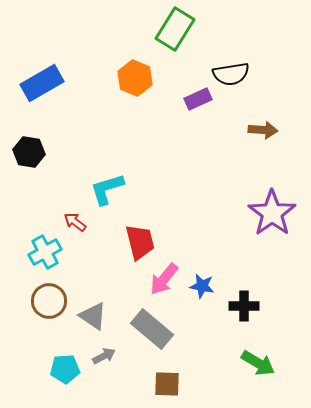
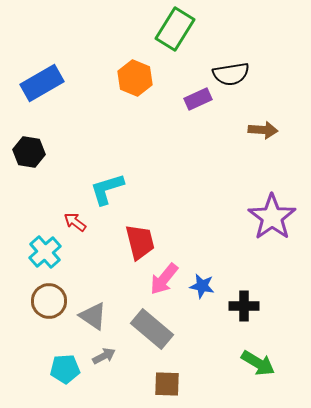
purple star: moved 4 px down
cyan cross: rotated 12 degrees counterclockwise
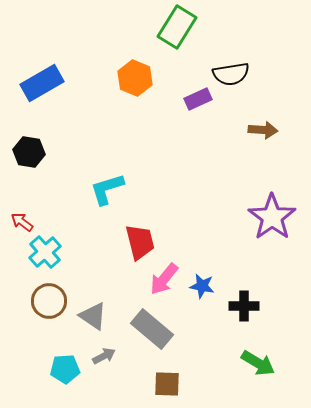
green rectangle: moved 2 px right, 2 px up
red arrow: moved 53 px left
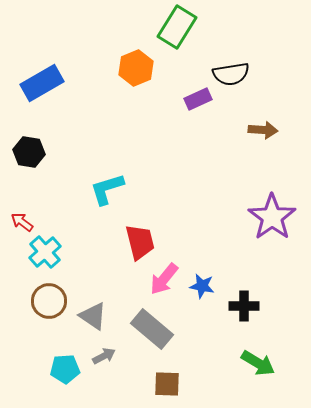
orange hexagon: moved 1 px right, 10 px up; rotated 16 degrees clockwise
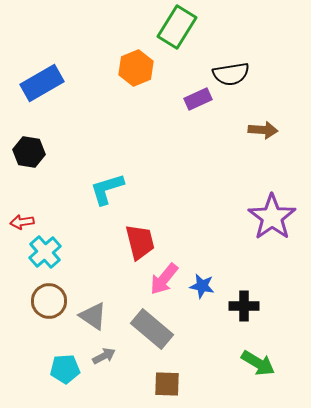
red arrow: rotated 45 degrees counterclockwise
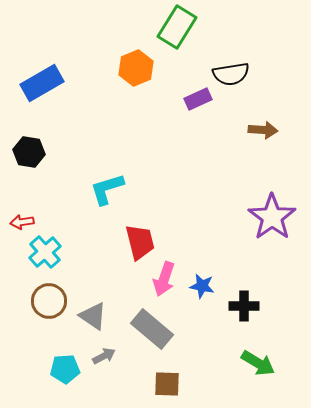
pink arrow: rotated 20 degrees counterclockwise
